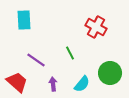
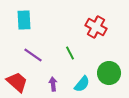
purple line: moved 3 px left, 5 px up
green circle: moved 1 px left
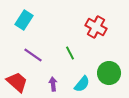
cyan rectangle: rotated 36 degrees clockwise
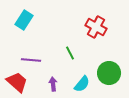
purple line: moved 2 px left, 5 px down; rotated 30 degrees counterclockwise
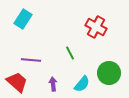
cyan rectangle: moved 1 px left, 1 px up
